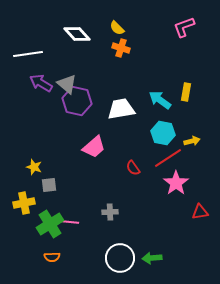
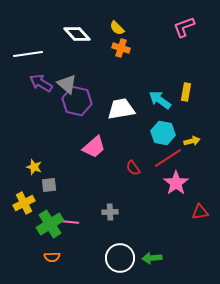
yellow cross: rotated 15 degrees counterclockwise
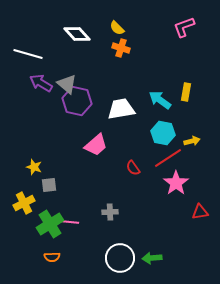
white line: rotated 24 degrees clockwise
pink trapezoid: moved 2 px right, 2 px up
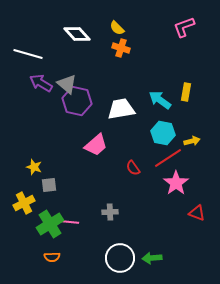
red triangle: moved 3 px left, 1 px down; rotated 30 degrees clockwise
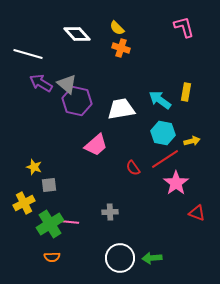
pink L-shape: rotated 95 degrees clockwise
red line: moved 3 px left, 1 px down
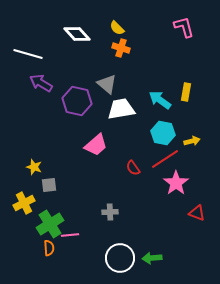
gray triangle: moved 40 px right
pink line: moved 13 px down; rotated 12 degrees counterclockwise
orange semicircle: moved 3 px left, 9 px up; rotated 91 degrees counterclockwise
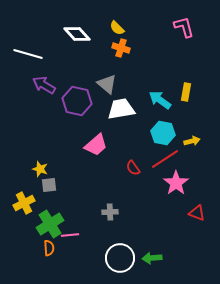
purple arrow: moved 3 px right, 2 px down
yellow star: moved 6 px right, 2 px down
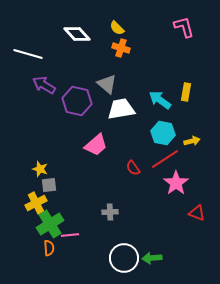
yellow cross: moved 12 px right
white circle: moved 4 px right
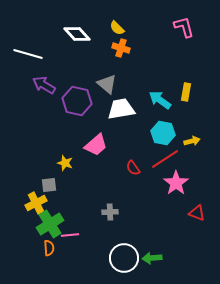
yellow star: moved 25 px right, 6 px up
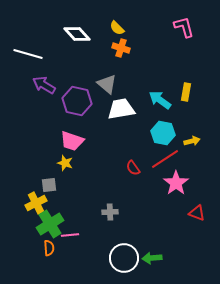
pink trapezoid: moved 24 px left, 4 px up; rotated 60 degrees clockwise
